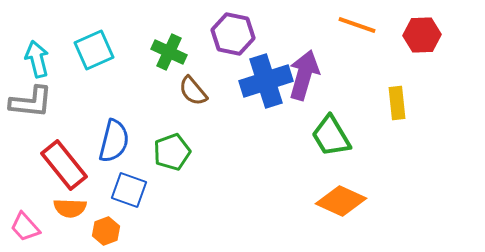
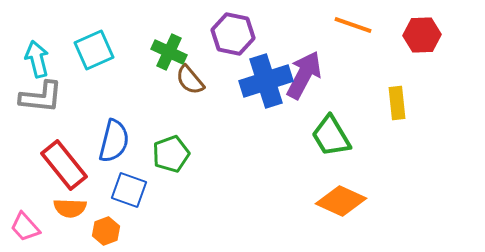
orange line: moved 4 px left
purple arrow: rotated 12 degrees clockwise
brown semicircle: moved 3 px left, 11 px up
gray L-shape: moved 10 px right, 5 px up
green pentagon: moved 1 px left, 2 px down
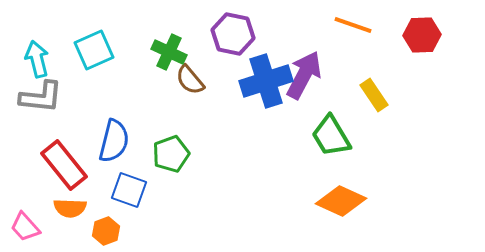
yellow rectangle: moved 23 px left, 8 px up; rotated 28 degrees counterclockwise
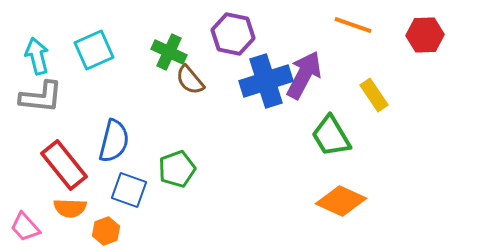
red hexagon: moved 3 px right
cyan arrow: moved 3 px up
green pentagon: moved 6 px right, 15 px down
